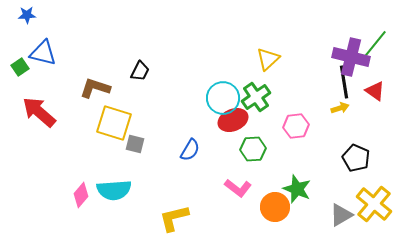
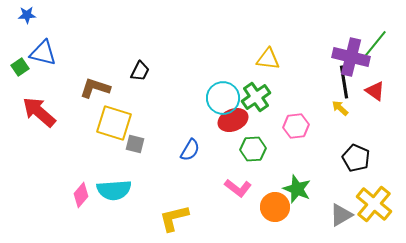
yellow triangle: rotated 50 degrees clockwise
yellow arrow: rotated 120 degrees counterclockwise
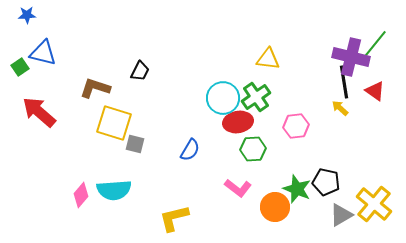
red ellipse: moved 5 px right, 2 px down; rotated 12 degrees clockwise
black pentagon: moved 30 px left, 24 px down; rotated 12 degrees counterclockwise
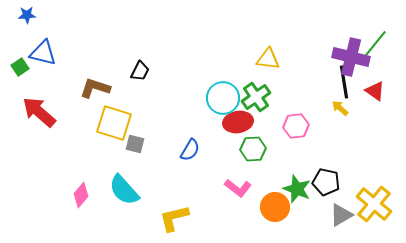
cyan semicircle: moved 10 px right; rotated 52 degrees clockwise
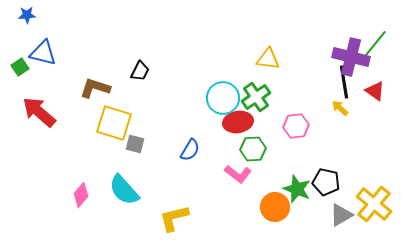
pink L-shape: moved 14 px up
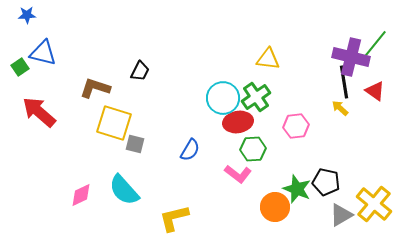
pink diamond: rotated 25 degrees clockwise
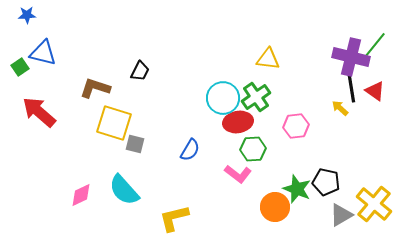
green line: moved 1 px left, 2 px down
black line: moved 7 px right, 4 px down
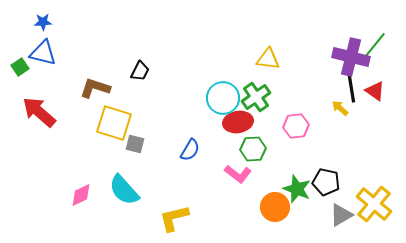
blue star: moved 16 px right, 7 px down
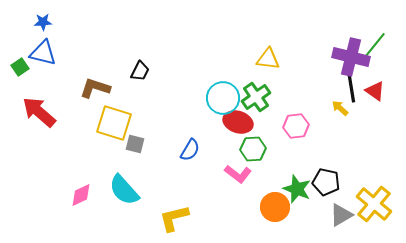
red ellipse: rotated 28 degrees clockwise
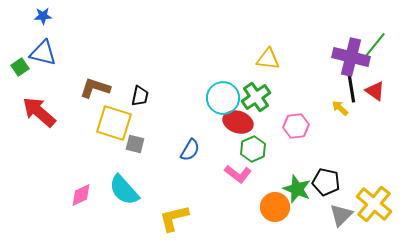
blue star: moved 6 px up
black trapezoid: moved 25 px down; rotated 15 degrees counterclockwise
green hexagon: rotated 20 degrees counterclockwise
gray triangle: rotated 15 degrees counterclockwise
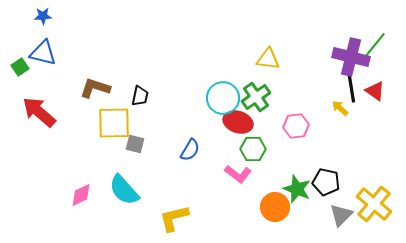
yellow square: rotated 18 degrees counterclockwise
green hexagon: rotated 25 degrees clockwise
